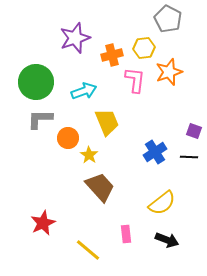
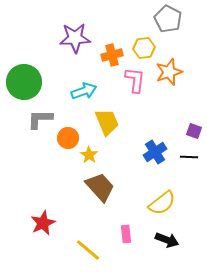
purple star: rotated 16 degrees clockwise
green circle: moved 12 px left
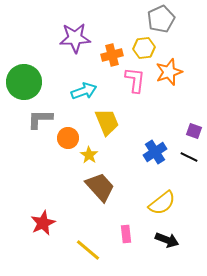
gray pentagon: moved 7 px left; rotated 20 degrees clockwise
black line: rotated 24 degrees clockwise
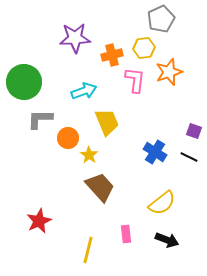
blue cross: rotated 25 degrees counterclockwise
red star: moved 4 px left, 2 px up
yellow line: rotated 64 degrees clockwise
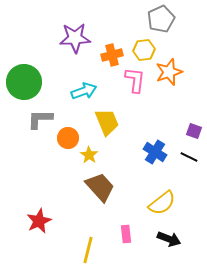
yellow hexagon: moved 2 px down
black arrow: moved 2 px right, 1 px up
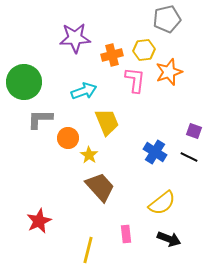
gray pentagon: moved 6 px right; rotated 12 degrees clockwise
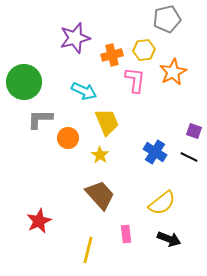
purple star: rotated 12 degrees counterclockwise
orange star: moved 4 px right; rotated 8 degrees counterclockwise
cyan arrow: rotated 45 degrees clockwise
yellow star: moved 11 px right
brown trapezoid: moved 8 px down
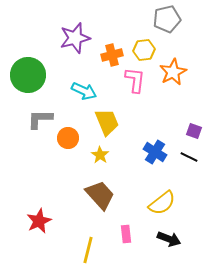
green circle: moved 4 px right, 7 px up
